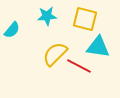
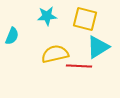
cyan semicircle: moved 6 px down; rotated 18 degrees counterclockwise
cyan triangle: rotated 40 degrees counterclockwise
yellow semicircle: rotated 32 degrees clockwise
red line: rotated 25 degrees counterclockwise
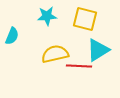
cyan triangle: moved 3 px down
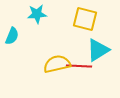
cyan star: moved 10 px left, 2 px up
yellow semicircle: moved 2 px right, 10 px down
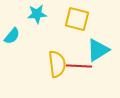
yellow square: moved 8 px left
cyan semicircle: rotated 18 degrees clockwise
yellow semicircle: rotated 96 degrees clockwise
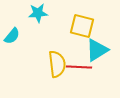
cyan star: moved 1 px right, 1 px up
yellow square: moved 5 px right, 7 px down
cyan triangle: moved 1 px left
red line: moved 1 px down
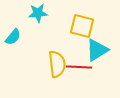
cyan semicircle: moved 1 px right, 1 px down
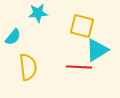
yellow semicircle: moved 29 px left, 3 px down
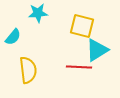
yellow semicircle: moved 3 px down
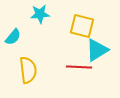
cyan star: moved 2 px right, 1 px down
